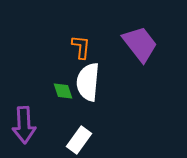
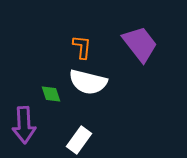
orange L-shape: moved 1 px right
white semicircle: rotated 81 degrees counterclockwise
green diamond: moved 12 px left, 3 px down
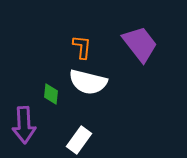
green diamond: rotated 25 degrees clockwise
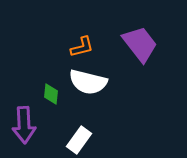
orange L-shape: rotated 70 degrees clockwise
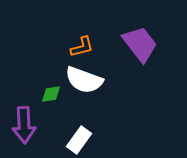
white semicircle: moved 4 px left, 2 px up; rotated 6 degrees clockwise
green diamond: rotated 75 degrees clockwise
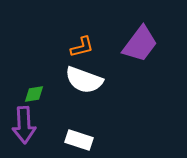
purple trapezoid: rotated 75 degrees clockwise
green diamond: moved 17 px left
white rectangle: rotated 72 degrees clockwise
